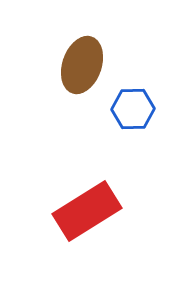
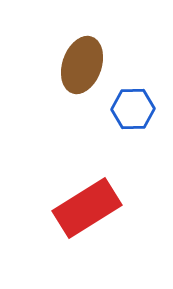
red rectangle: moved 3 px up
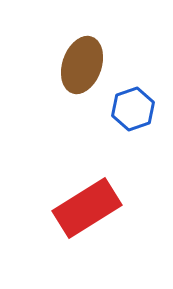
blue hexagon: rotated 18 degrees counterclockwise
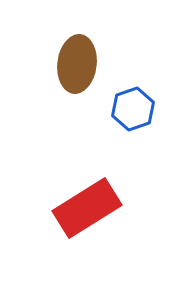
brown ellipse: moved 5 px left, 1 px up; rotated 12 degrees counterclockwise
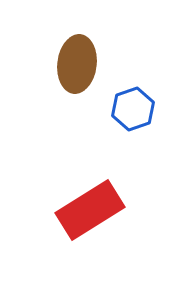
red rectangle: moved 3 px right, 2 px down
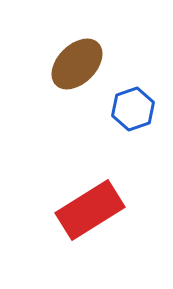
brown ellipse: rotated 38 degrees clockwise
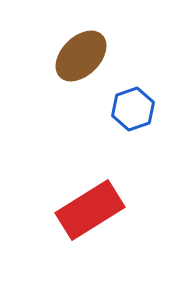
brown ellipse: moved 4 px right, 8 px up
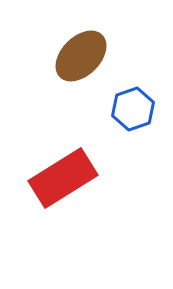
red rectangle: moved 27 px left, 32 px up
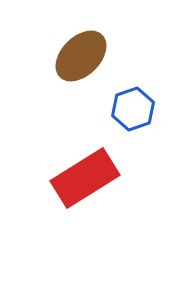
red rectangle: moved 22 px right
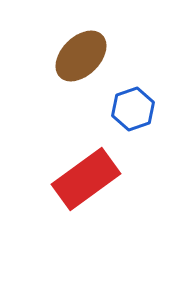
red rectangle: moved 1 px right, 1 px down; rotated 4 degrees counterclockwise
